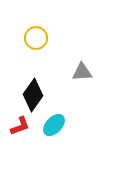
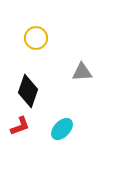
black diamond: moved 5 px left, 4 px up; rotated 16 degrees counterclockwise
cyan ellipse: moved 8 px right, 4 px down
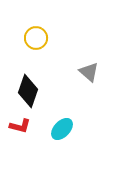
gray triangle: moved 7 px right; rotated 45 degrees clockwise
red L-shape: rotated 35 degrees clockwise
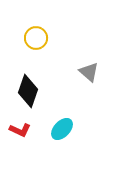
red L-shape: moved 4 px down; rotated 10 degrees clockwise
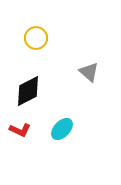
black diamond: rotated 44 degrees clockwise
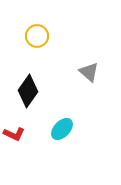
yellow circle: moved 1 px right, 2 px up
black diamond: rotated 28 degrees counterclockwise
red L-shape: moved 6 px left, 4 px down
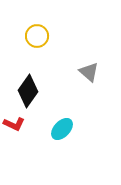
red L-shape: moved 10 px up
